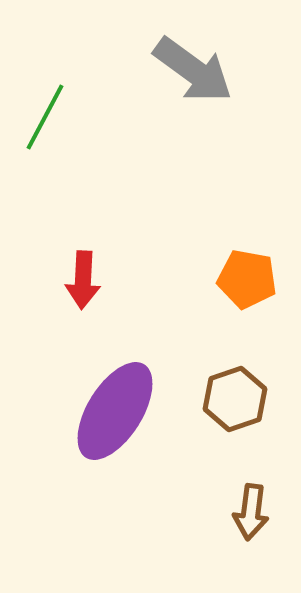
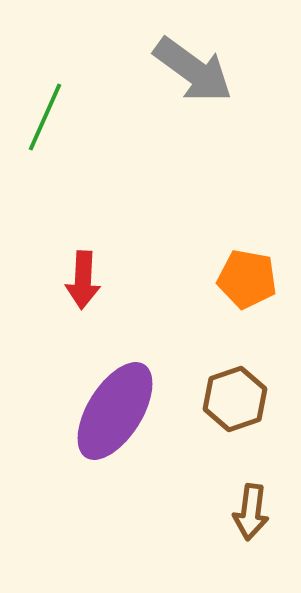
green line: rotated 4 degrees counterclockwise
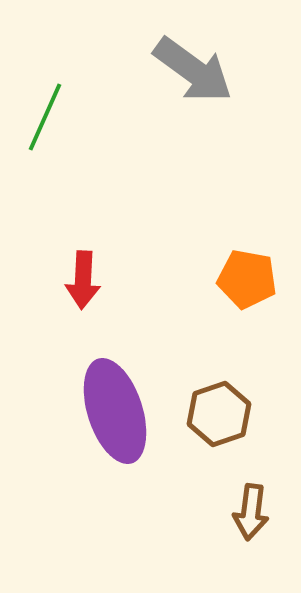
brown hexagon: moved 16 px left, 15 px down
purple ellipse: rotated 50 degrees counterclockwise
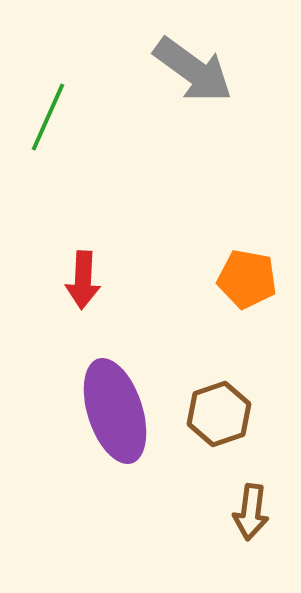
green line: moved 3 px right
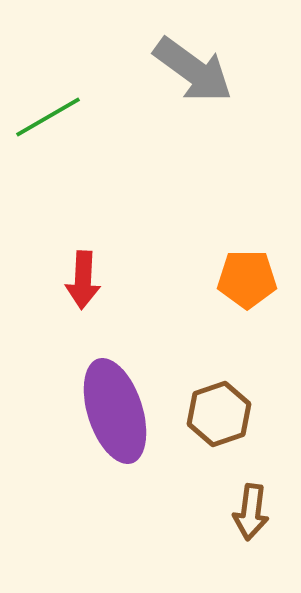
green line: rotated 36 degrees clockwise
orange pentagon: rotated 10 degrees counterclockwise
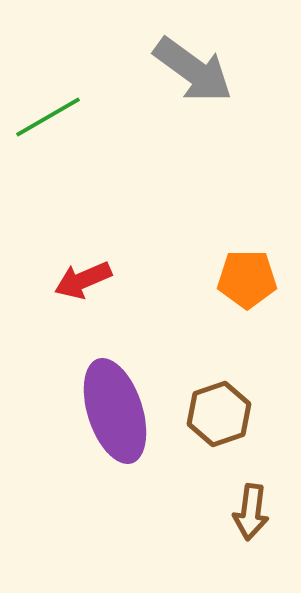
red arrow: rotated 64 degrees clockwise
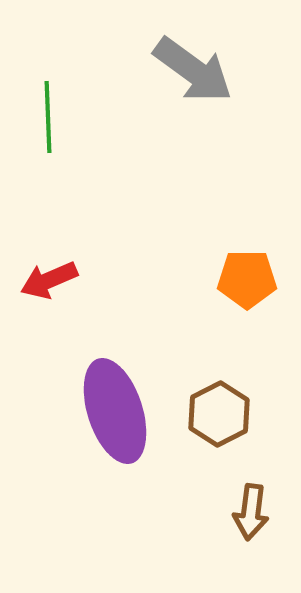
green line: rotated 62 degrees counterclockwise
red arrow: moved 34 px left
brown hexagon: rotated 8 degrees counterclockwise
